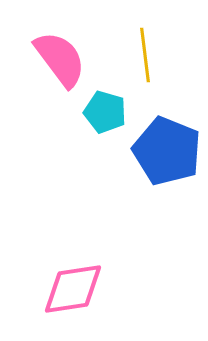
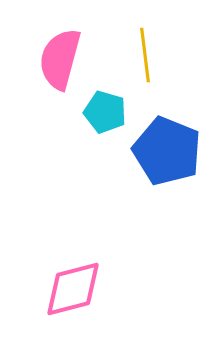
pink semicircle: rotated 128 degrees counterclockwise
pink diamond: rotated 6 degrees counterclockwise
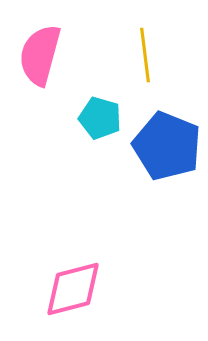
pink semicircle: moved 20 px left, 4 px up
cyan pentagon: moved 5 px left, 6 px down
blue pentagon: moved 5 px up
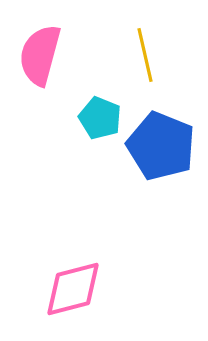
yellow line: rotated 6 degrees counterclockwise
cyan pentagon: rotated 6 degrees clockwise
blue pentagon: moved 6 px left
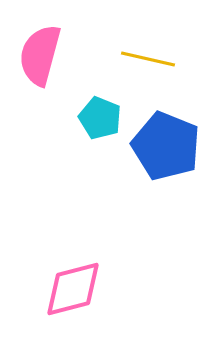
yellow line: moved 3 px right, 4 px down; rotated 64 degrees counterclockwise
blue pentagon: moved 5 px right
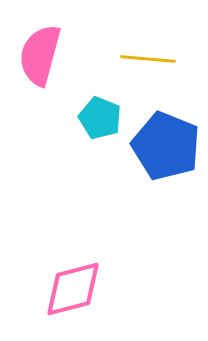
yellow line: rotated 8 degrees counterclockwise
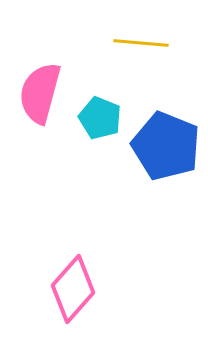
pink semicircle: moved 38 px down
yellow line: moved 7 px left, 16 px up
pink diamond: rotated 34 degrees counterclockwise
